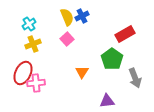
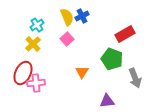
cyan cross: moved 8 px right, 1 px down
yellow cross: rotated 21 degrees counterclockwise
green pentagon: rotated 15 degrees counterclockwise
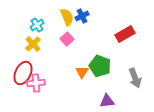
green pentagon: moved 12 px left, 7 px down
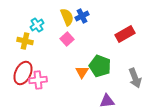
yellow cross: moved 8 px left, 3 px up; rotated 35 degrees counterclockwise
pink cross: moved 2 px right, 3 px up
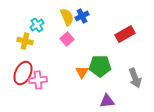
green pentagon: rotated 20 degrees counterclockwise
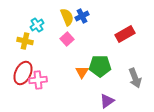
purple triangle: rotated 28 degrees counterclockwise
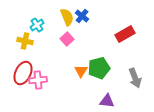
blue cross: rotated 24 degrees counterclockwise
green pentagon: moved 1 px left, 2 px down; rotated 15 degrees counterclockwise
orange triangle: moved 1 px left, 1 px up
purple triangle: rotated 42 degrees clockwise
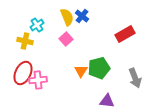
pink square: moved 1 px left
